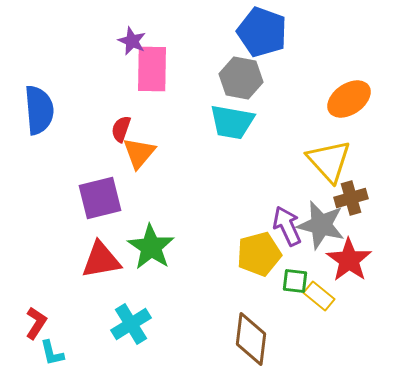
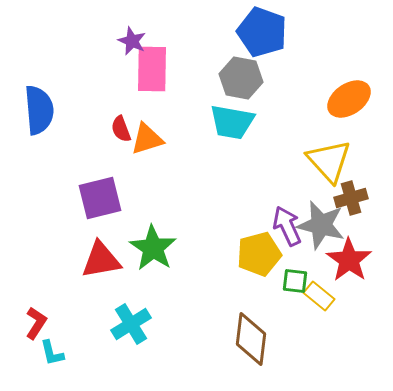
red semicircle: rotated 40 degrees counterclockwise
orange triangle: moved 8 px right, 14 px up; rotated 33 degrees clockwise
green star: moved 2 px right, 1 px down
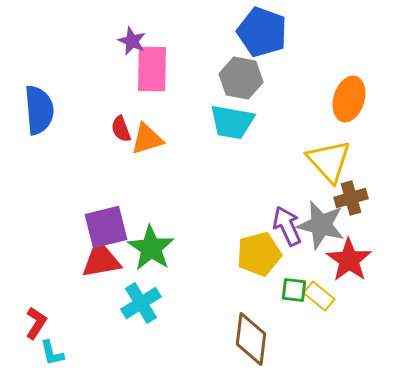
orange ellipse: rotated 39 degrees counterclockwise
purple square: moved 6 px right, 29 px down
green star: moved 2 px left
green square: moved 1 px left, 9 px down
cyan cross: moved 10 px right, 21 px up
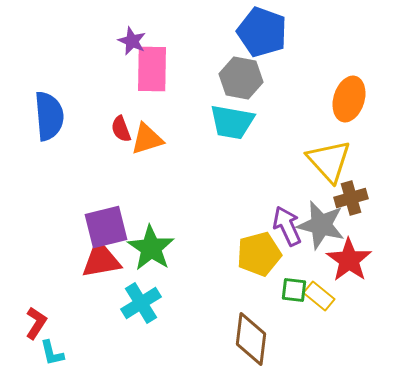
blue semicircle: moved 10 px right, 6 px down
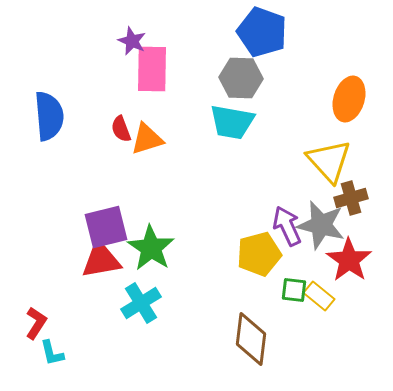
gray hexagon: rotated 9 degrees counterclockwise
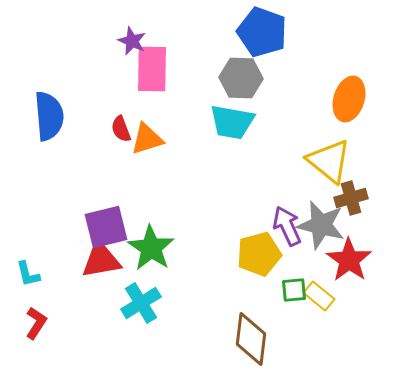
yellow triangle: rotated 9 degrees counterclockwise
green square: rotated 12 degrees counterclockwise
cyan L-shape: moved 24 px left, 79 px up
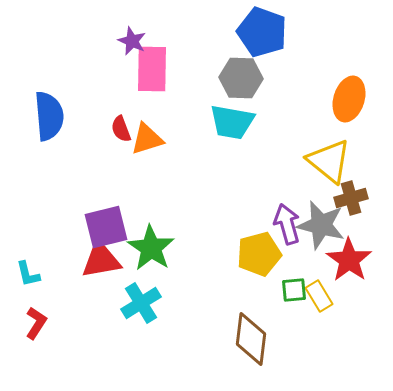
purple arrow: moved 2 px up; rotated 9 degrees clockwise
yellow rectangle: rotated 20 degrees clockwise
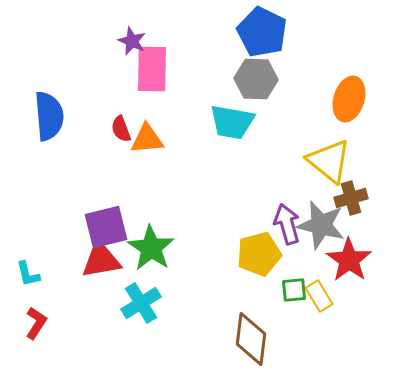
blue pentagon: rotated 6 degrees clockwise
gray hexagon: moved 15 px right, 1 px down
orange triangle: rotated 12 degrees clockwise
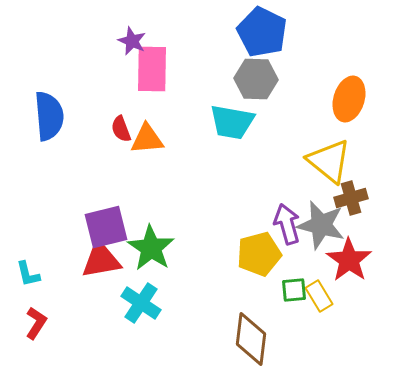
cyan cross: rotated 24 degrees counterclockwise
